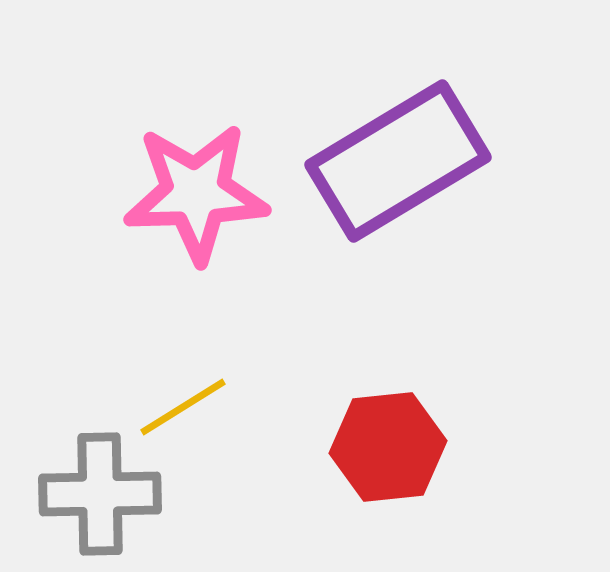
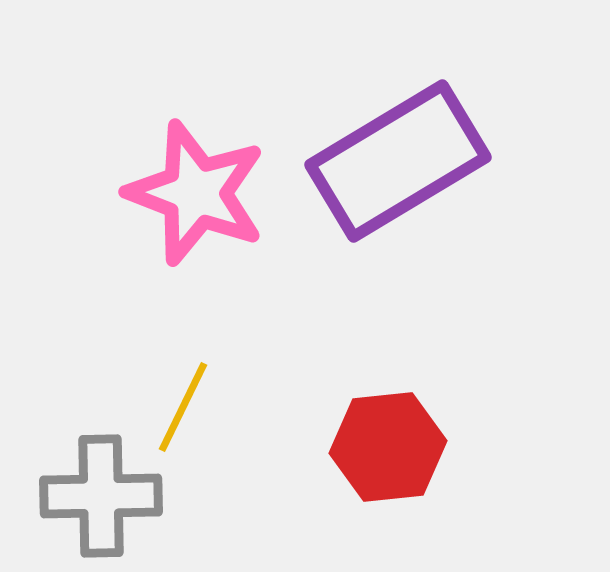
pink star: rotated 23 degrees clockwise
yellow line: rotated 32 degrees counterclockwise
gray cross: moved 1 px right, 2 px down
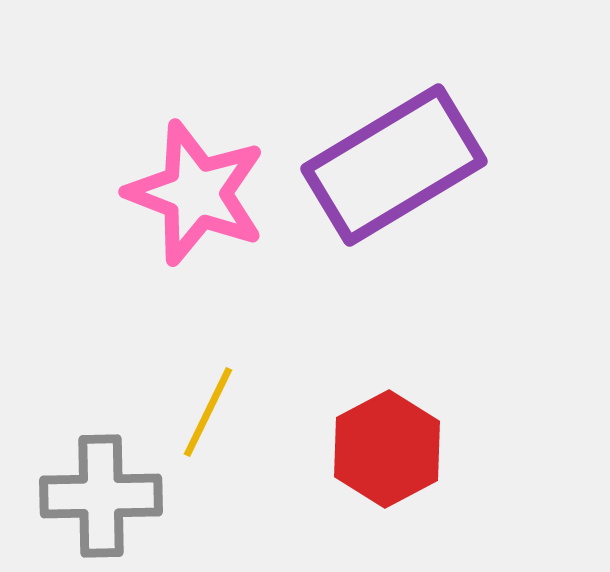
purple rectangle: moved 4 px left, 4 px down
yellow line: moved 25 px right, 5 px down
red hexagon: moved 1 px left, 2 px down; rotated 22 degrees counterclockwise
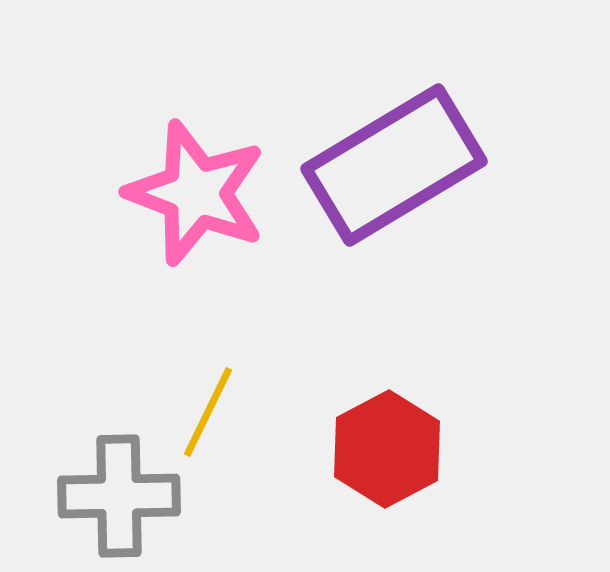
gray cross: moved 18 px right
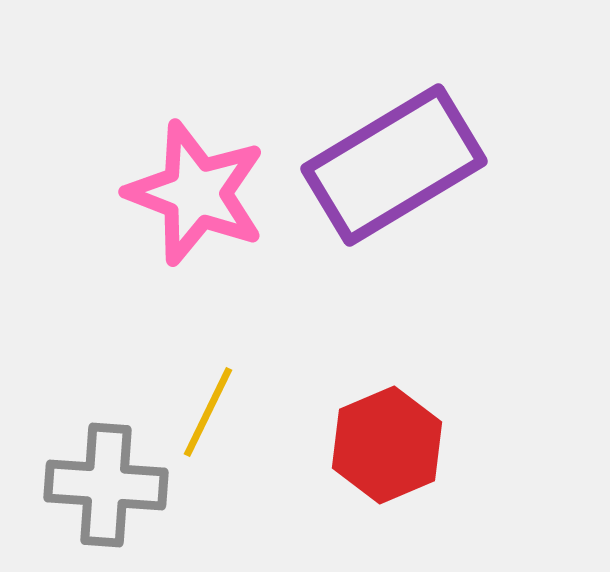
red hexagon: moved 4 px up; rotated 5 degrees clockwise
gray cross: moved 13 px left, 11 px up; rotated 5 degrees clockwise
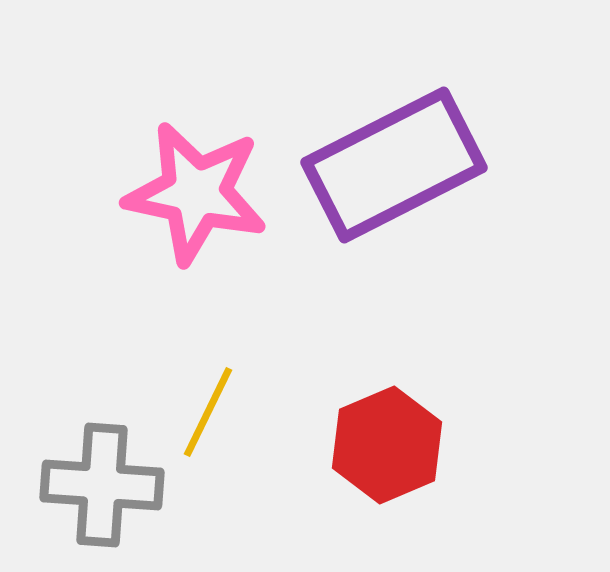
purple rectangle: rotated 4 degrees clockwise
pink star: rotated 9 degrees counterclockwise
gray cross: moved 4 px left
